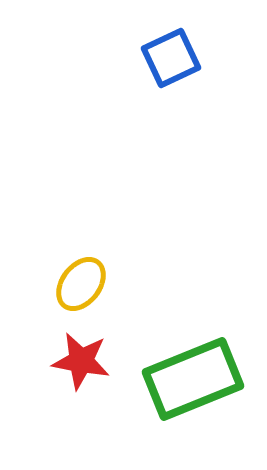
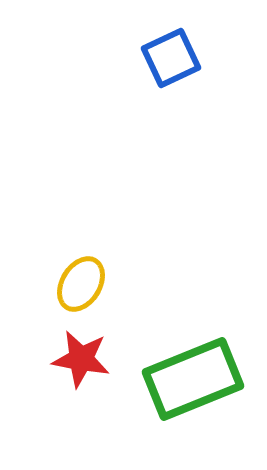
yellow ellipse: rotated 6 degrees counterclockwise
red star: moved 2 px up
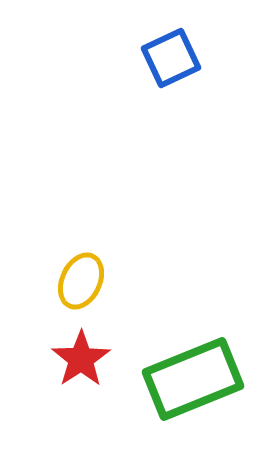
yellow ellipse: moved 3 px up; rotated 6 degrees counterclockwise
red star: rotated 28 degrees clockwise
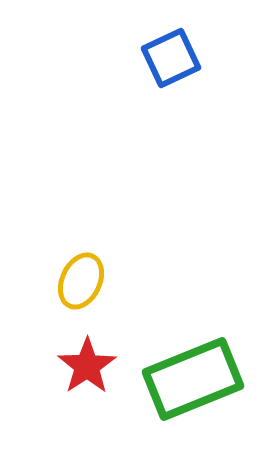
red star: moved 6 px right, 7 px down
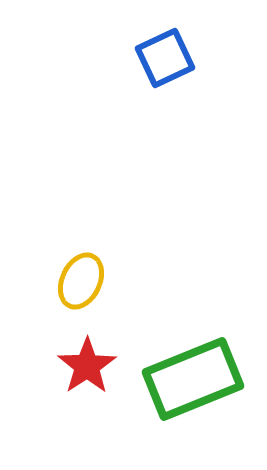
blue square: moved 6 px left
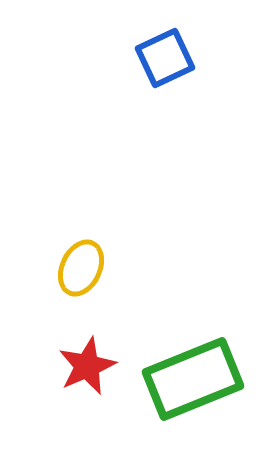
yellow ellipse: moved 13 px up
red star: rotated 10 degrees clockwise
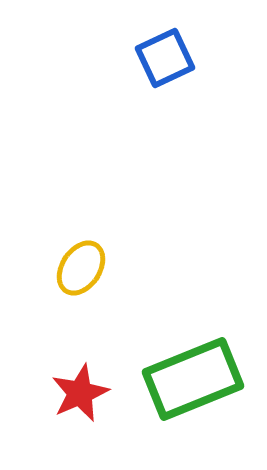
yellow ellipse: rotated 8 degrees clockwise
red star: moved 7 px left, 27 px down
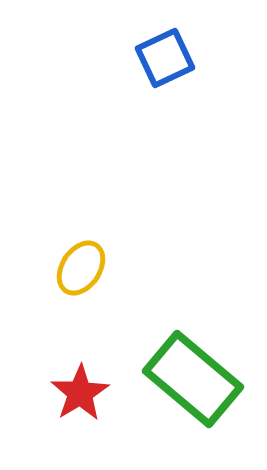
green rectangle: rotated 62 degrees clockwise
red star: rotated 8 degrees counterclockwise
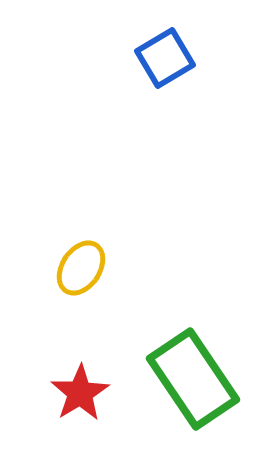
blue square: rotated 6 degrees counterclockwise
green rectangle: rotated 16 degrees clockwise
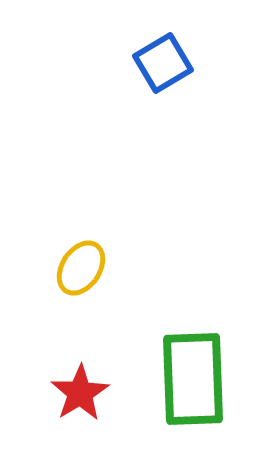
blue square: moved 2 px left, 5 px down
green rectangle: rotated 32 degrees clockwise
